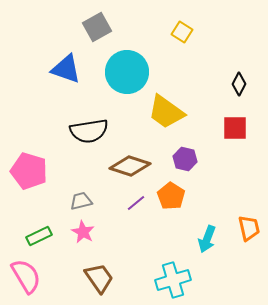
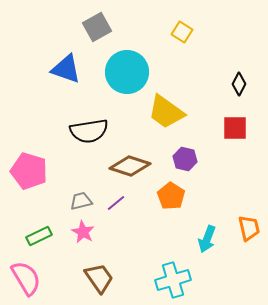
purple line: moved 20 px left
pink semicircle: moved 2 px down
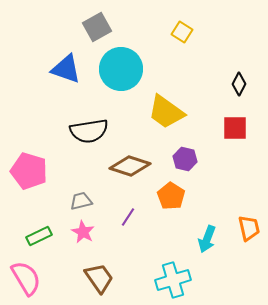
cyan circle: moved 6 px left, 3 px up
purple line: moved 12 px right, 14 px down; rotated 18 degrees counterclockwise
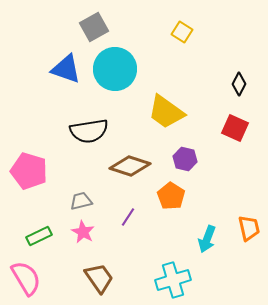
gray square: moved 3 px left
cyan circle: moved 6 px left
red square: rotated 24 degrees clockwise
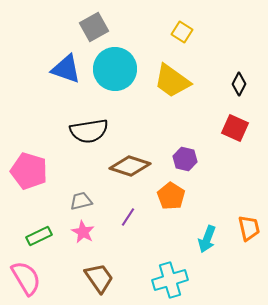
yellow trapezoid: moved 6 px right, 31 px up
cyan cross: moved 3 px left
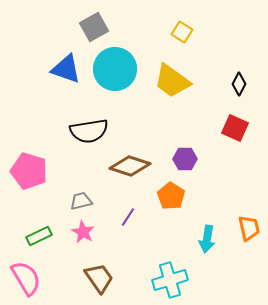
purple hexagon: rotated 15 degrees counterclockwise
cyan arrow: rotated 12 degrees counterclockwise
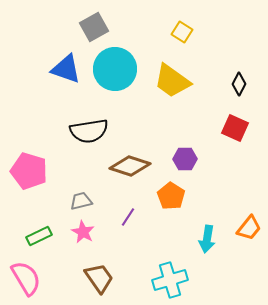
orange trapezoid: rotated 52 degrees clockwise
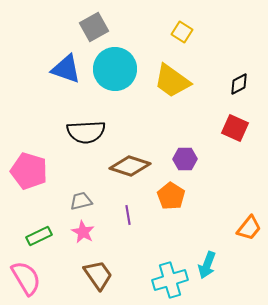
black diamond: rotated 35 degrees clockwise
black semicircle: moved 3 px left, 1 px down; rotated 6 degrees clockwise
purple line: moved 2 px up; rotated 42 degrees counterclockwise
cyan arrow: moved 26 px down; rotated 12 degrees clockwise
brown trapezoid: moved 1 px left, 3 px up
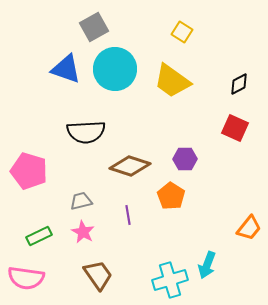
pink semicircle: rotated 129 degrees clockwise
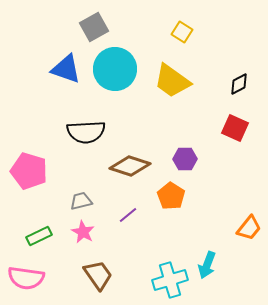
purple line: rotated 60 degrees clockwise
